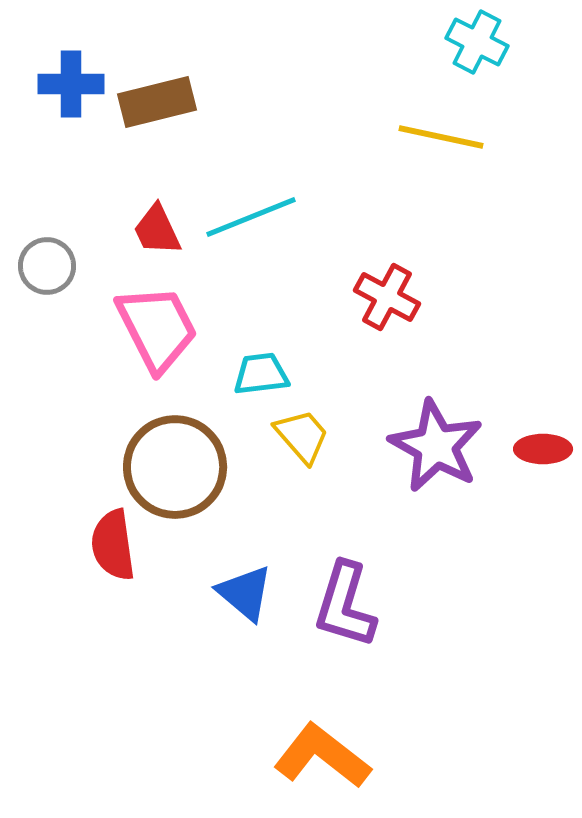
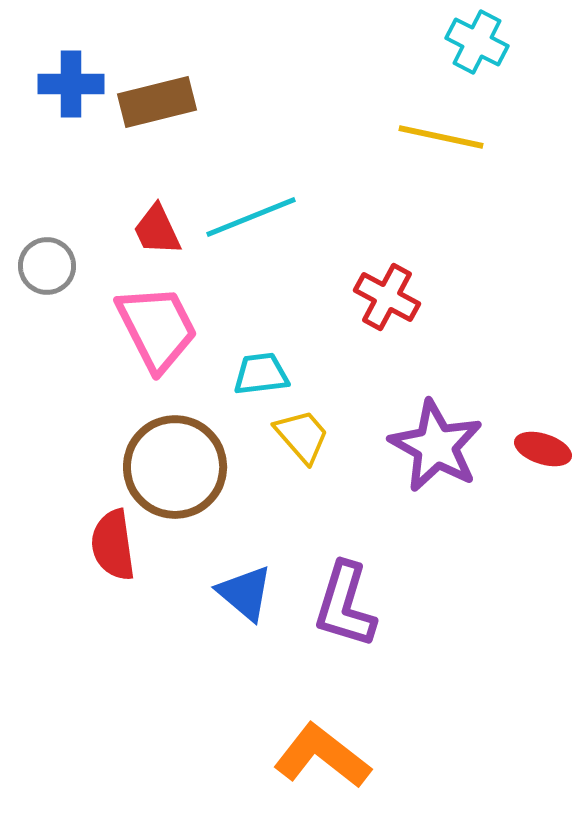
red ellipse: rotated 18 degrees clockwise
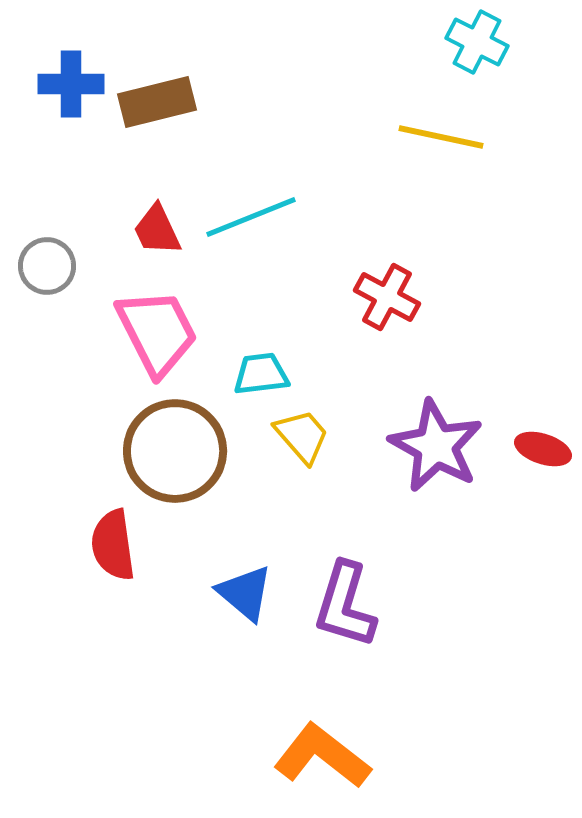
pink trapezoid: moved 4 px down
brown circle: moved 16 px up
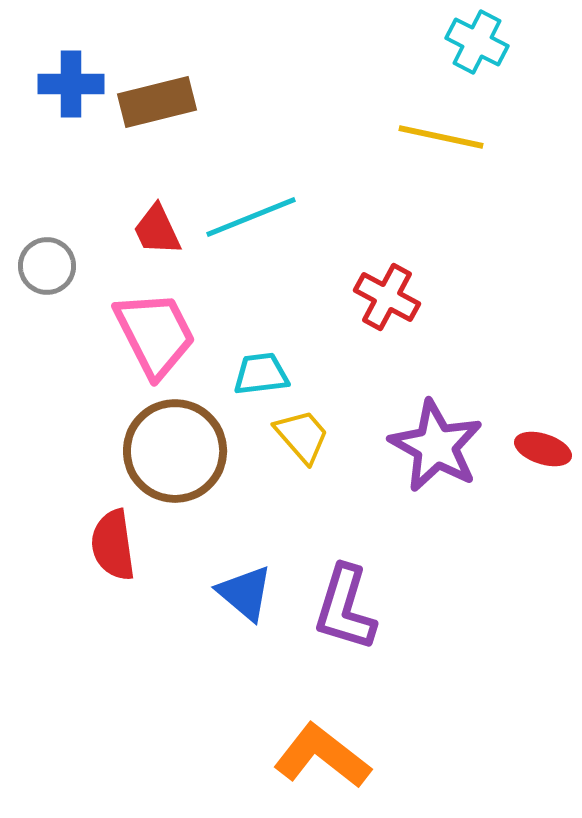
pink trapezoid: moved 2 px left, 2 px down
purple L-shape: moved 3 px down
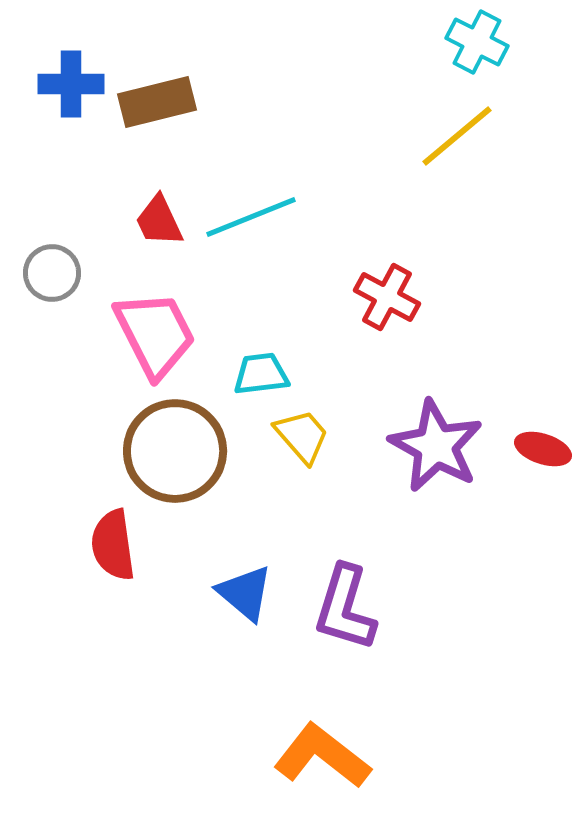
yellow line: moved 16 px right, 1 px up; rotated 52 degrees counterclockwise
red trapezoid: moved 2 px right, 9 px up
gray circle: moved 5 px right, 7 px down
